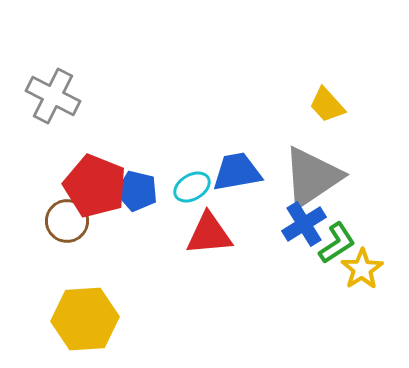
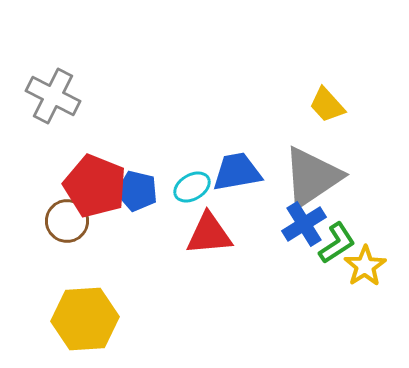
yellow star: moved 3 px right, 3 px up
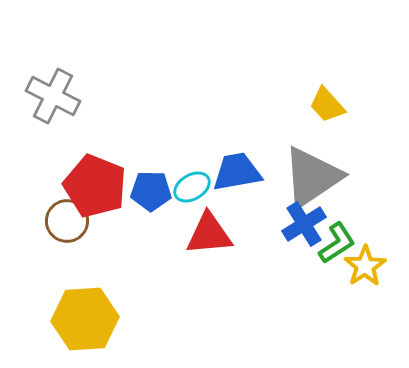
blue pentagon: moved 14 px right; rotated 12 degrees counterclockwise
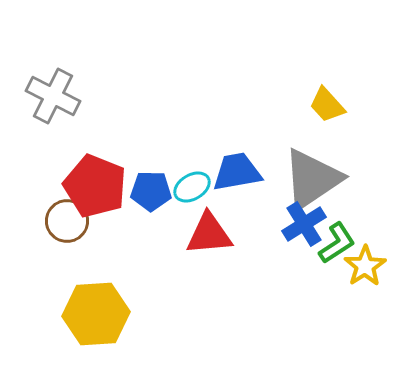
gray triangle: moved 2 px down
yellow hexagon: moved 11 px right, 5 px up
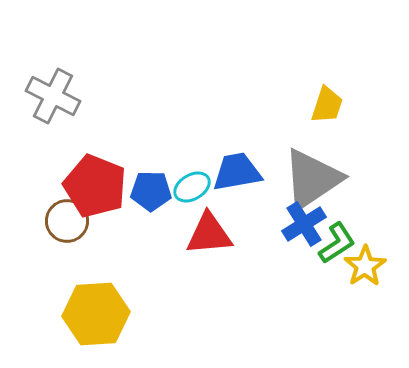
yellow trapezoid: rotated 120 degrees counterclockwise
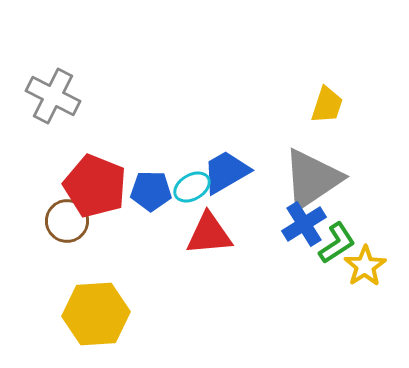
blue trapezoid: moved 11 px left; rotated 20 degrees counterclockwise
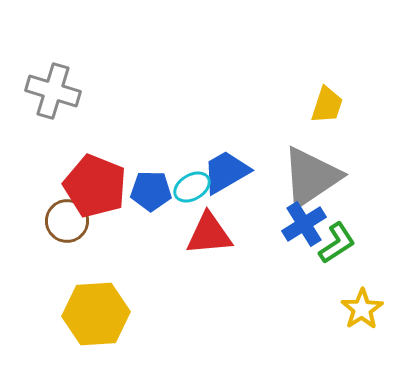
gray cross: moved 5 px up; rotated 10 degrees counterclockwise
gray triangle: moved 1 px left, 2 px up
yellow star: moved 3 px left, 43 px down
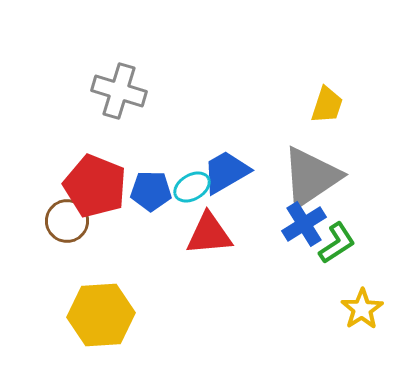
gray cross: moved 66 px right
yellow hexagon: moved 5 px right, 1 px down
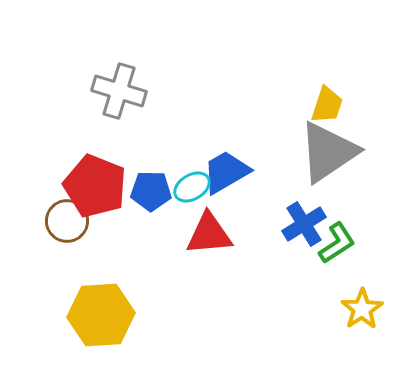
gray triangle: moved 17 px right, 25 px up
